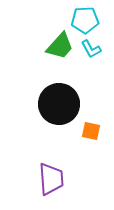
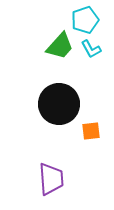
cyan pentagon: rotated 16 degrees counterclockwise
orange square: rotated 18 degrees counterclockwise
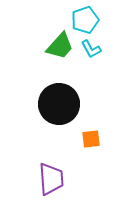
orange square: moved 8 px down
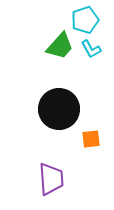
black circle: moved 5 px down
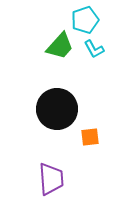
cyan L-shape: moved 3 px right
black circle: moved 2 px left
orange square: moved 1 px left, 2 px up
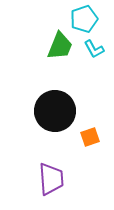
cyan pentagon: moved 1 px left, 1 px up
green trapezoid: rotated 20 degrees counterclockwise
black circle: moved 2 px left, 2 px down
orange square: rotated 12 degrees counterclockwise
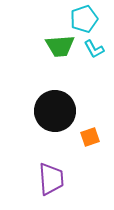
green trapezoid: rotated 64 degrees clockwise
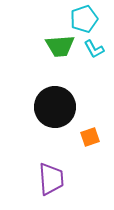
black circle: moved 4 px up
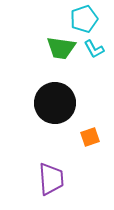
green trapezoid: moved 1 px right, 2 px down; rotated 12 degrees clockwise
black circle: moved 4 px up
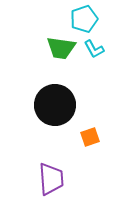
black circle: moved 2 px down
